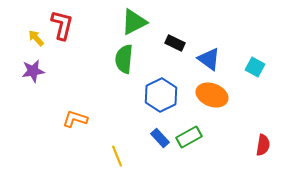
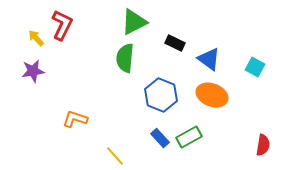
red L-shape: rotated 12 degrees clockwise
green semicircle: moved 1 px right, 1 px up
blue hexagon: rotated 12 degrees counterclockwise
yellow line: moved 2 px left; rotated 20 degrees counterclockwise
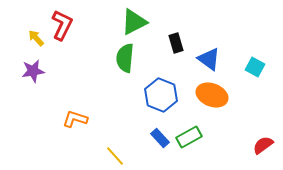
black rectangle: moved 1 px right; rotated 48 degrees clockwise
red semicircle: rotated 135 degrees counterclockwise
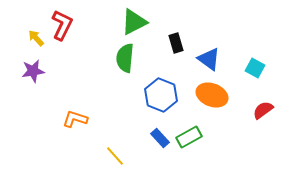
cyan square: moved 1 px down
red semicircle: moved 35 px up
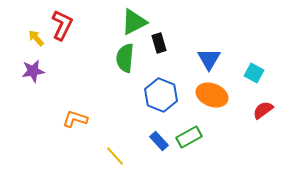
black rectangle: moved 17 px left
blue triangle: rotated 25 degrees clockwise
cyan square: moved 1 px left, 5 px down
blue rectangle: moved 1 px left, 3 px down
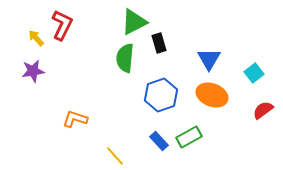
cyan square: rotated 24 degrees clockwise
blue hexagon: rotated 20 degrees clockwise
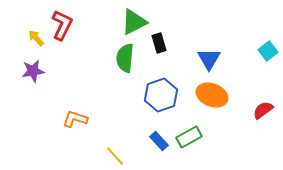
cyan square: moved 14 px right, 22 px up
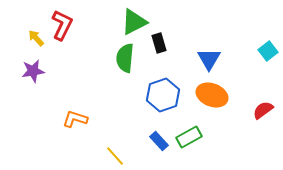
blue hexagon: moved 2 px right
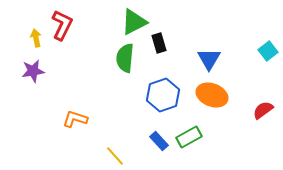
yellow arrow: rotated 30 degrees clockwise
